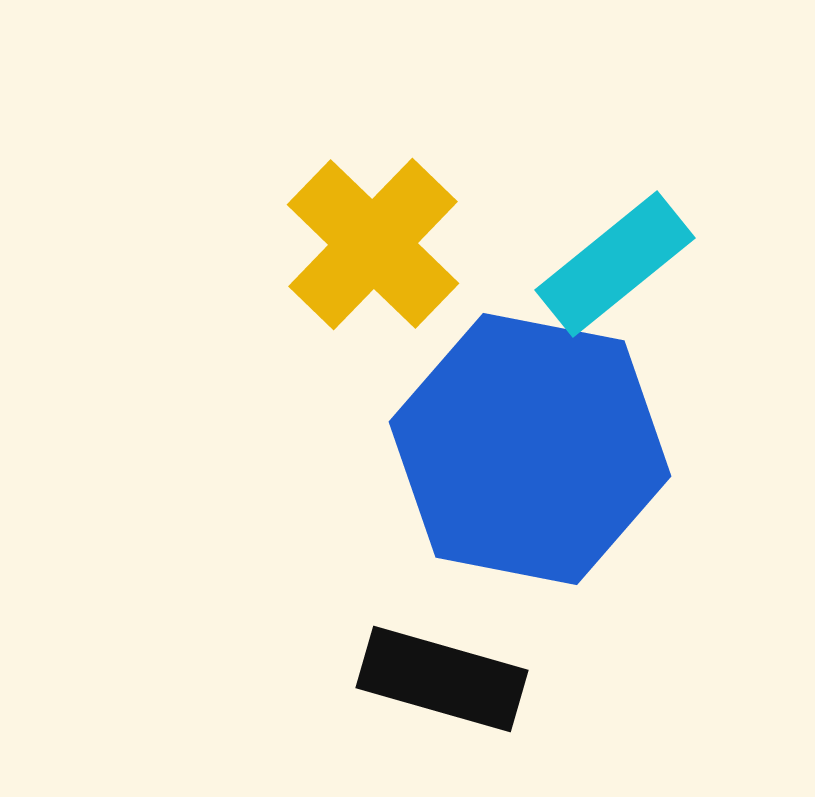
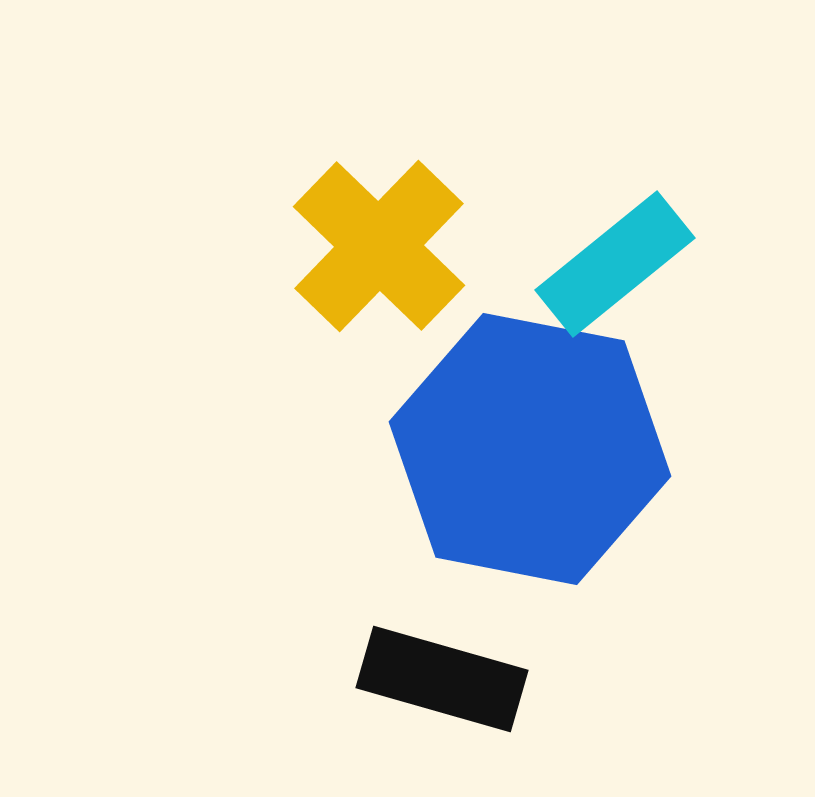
yellow cross: moved 6 px right, 2 px down
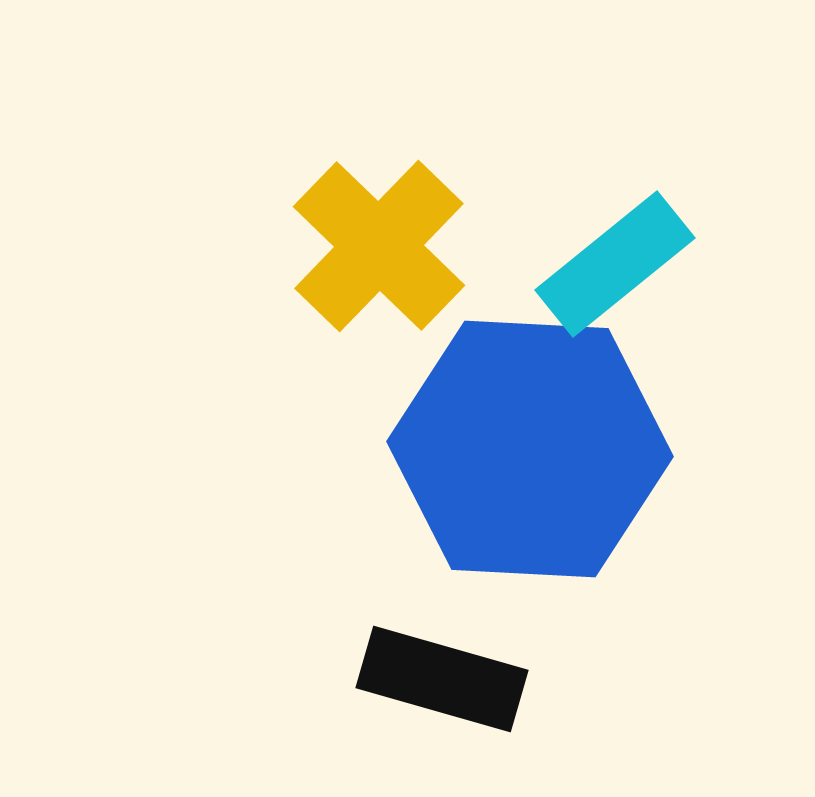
blue hexagon: rotated 8 degrees counterclockwise
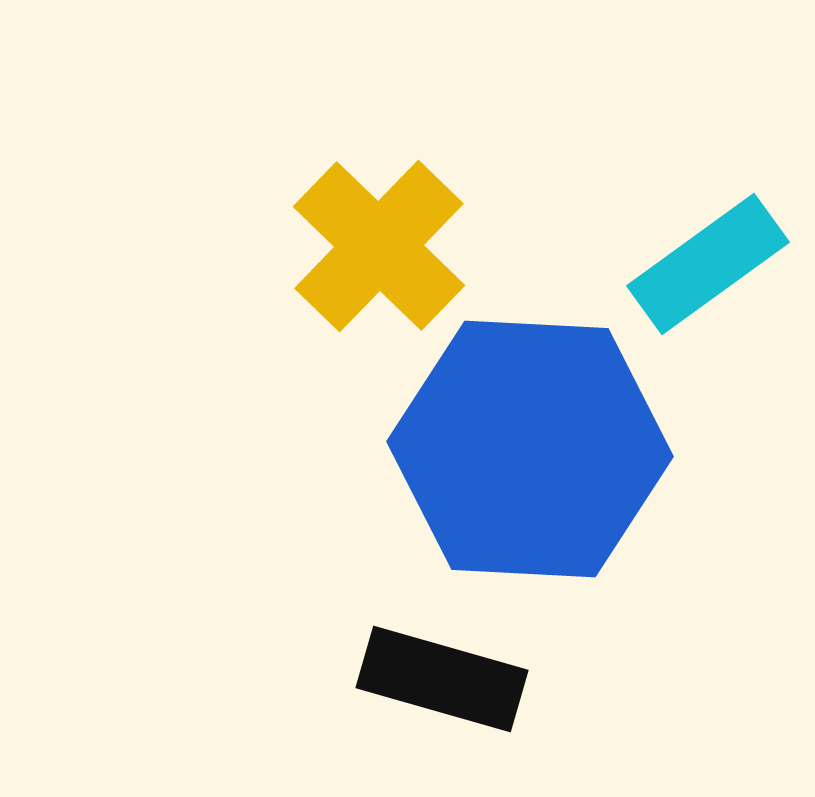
cyan rectangle: moved 93 px right; rotated 3 degrees clockwise
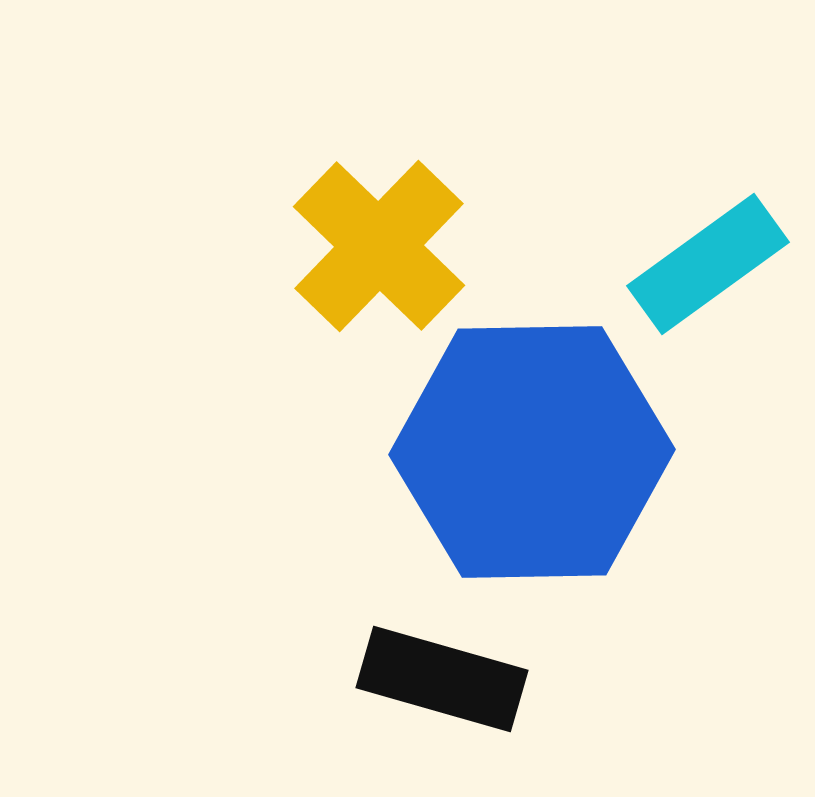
blue hexagon: moved 2 px right, 3 px down; rotated 4 degrees counterclockwise
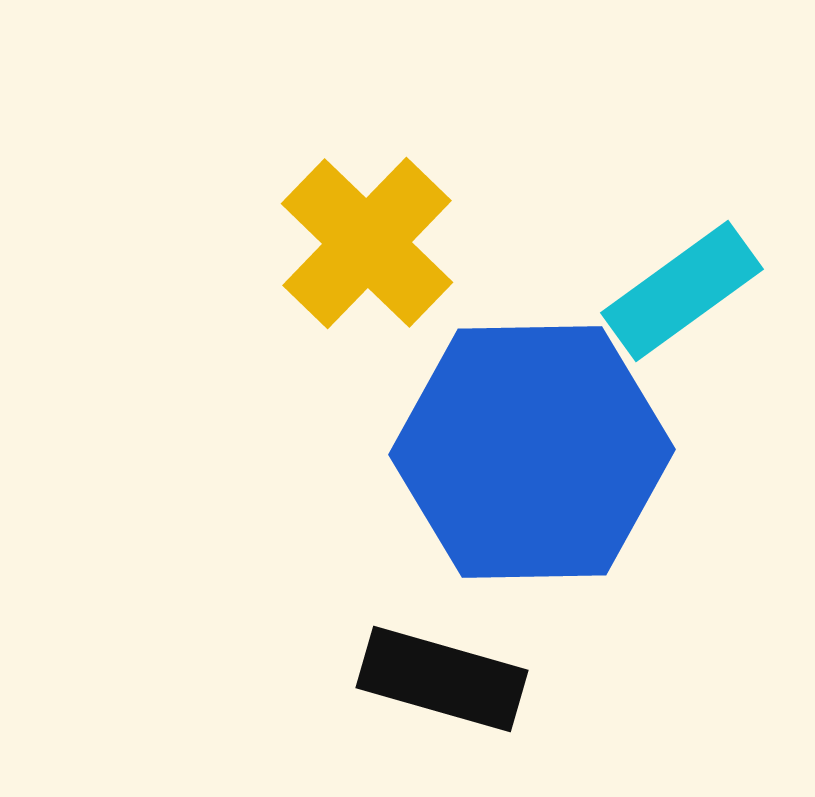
yellow cross: moved 12 px left, 3 px up
cyan rectangle: moved 26 px left, 27 px down
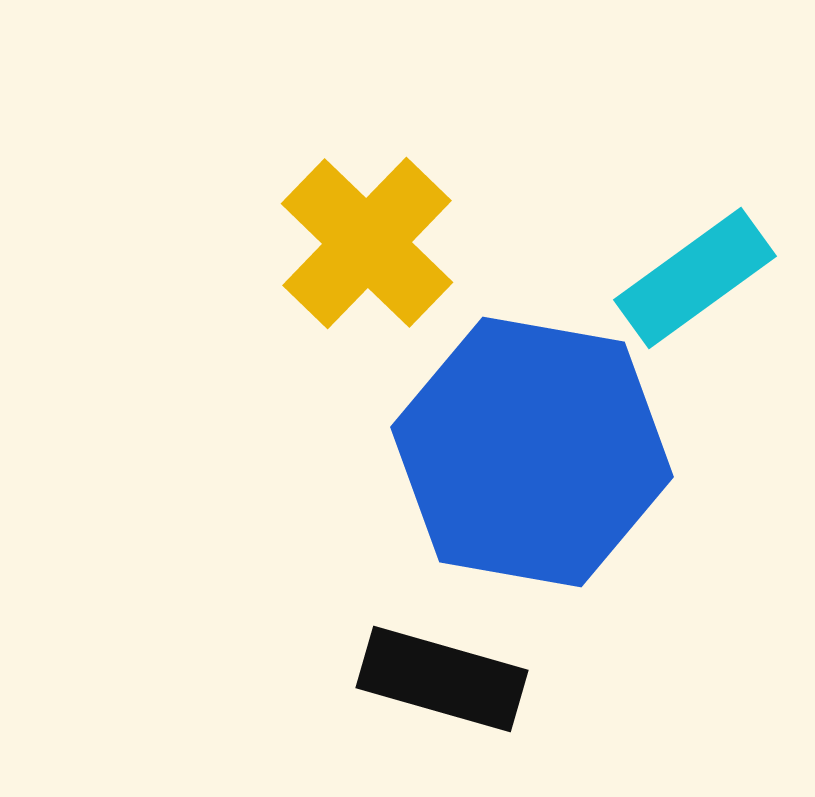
cyan rectangle: moved 13 px right, 13 px up
blue hexagon: rotated 11 degrees clockwise
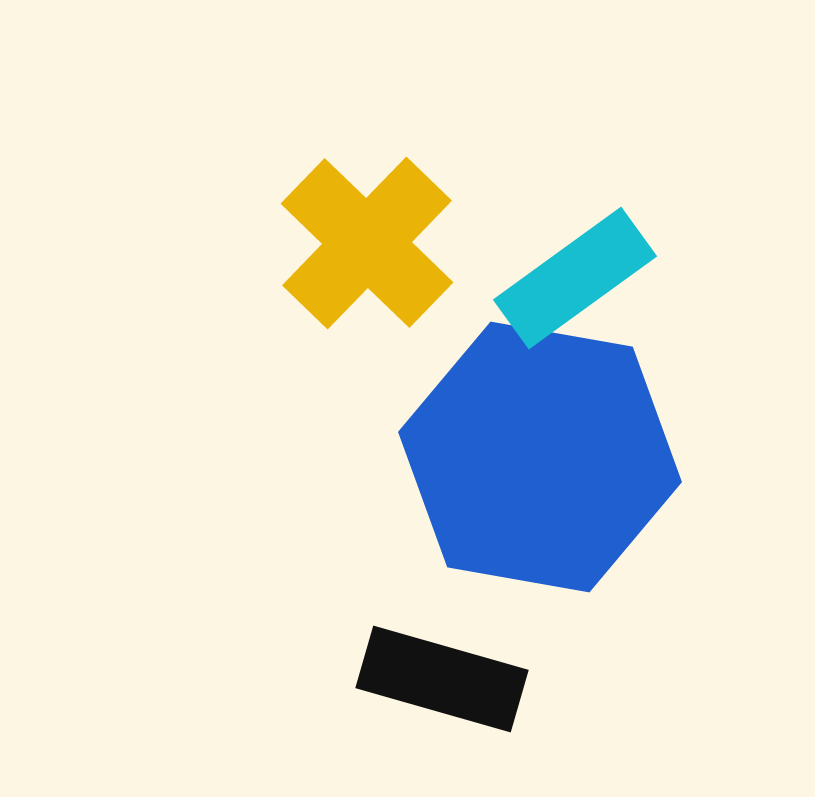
cyan rectangle: moved 120 px left
blue hexagon: moved 8 px right, 5 px down
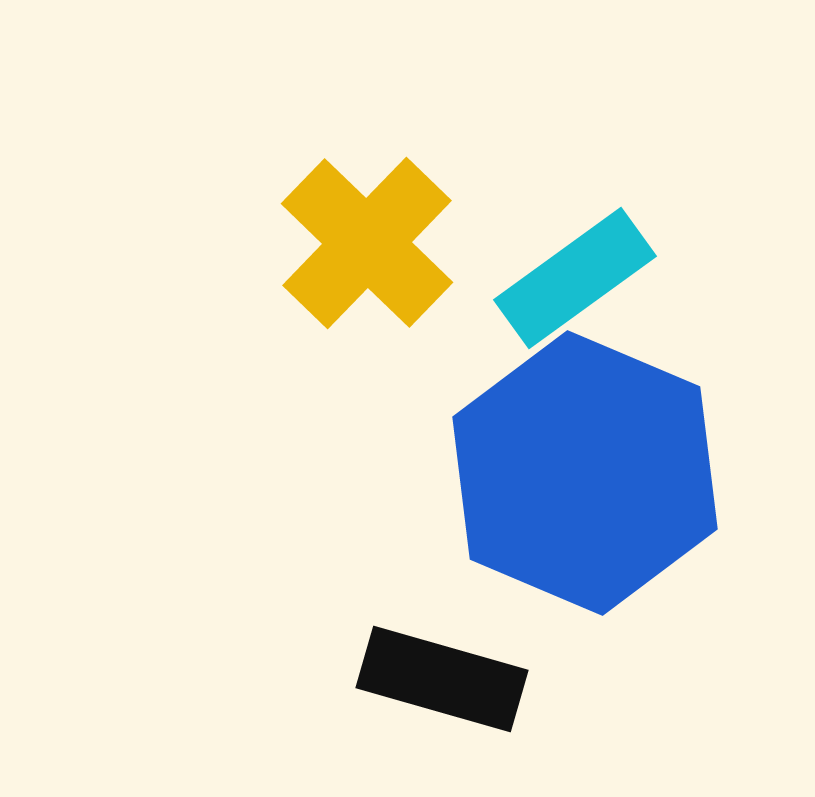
blue hexagon: moved 45 px right, 16 px down; rotated 13 degrees clockwise
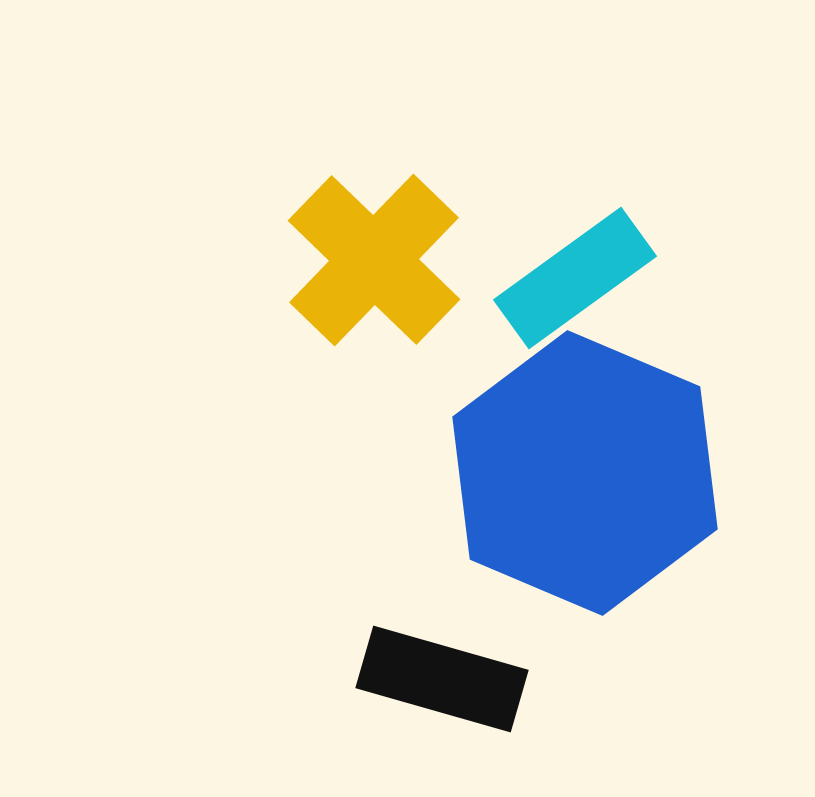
yellow cross: moved 7 px right, 17 px down
